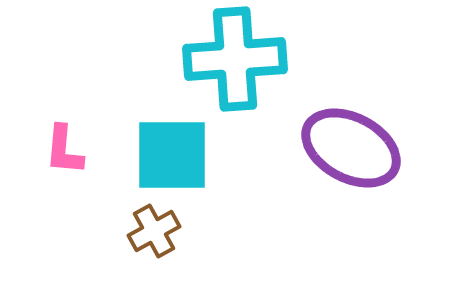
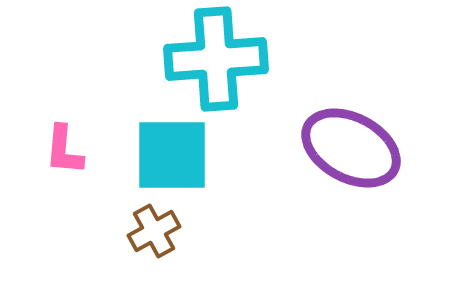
cyan cross: moved 19 px left
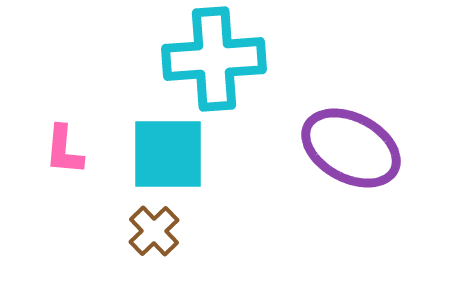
cyan cross: moved 2 px left
cyan square: moved 4 px left, 1 px up
brown cross: rotated 15 degrees counterclockwise
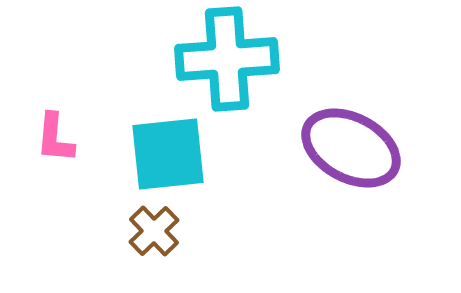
cyan cross: moved 13 px right
pink L-shape: moved 9 px left, 12 px up
cyan square: rotated 6 degrees counterclockwise
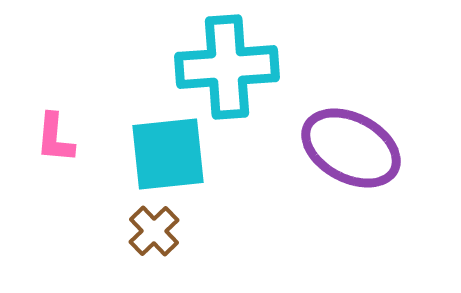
cyan cross: moved 8 px down
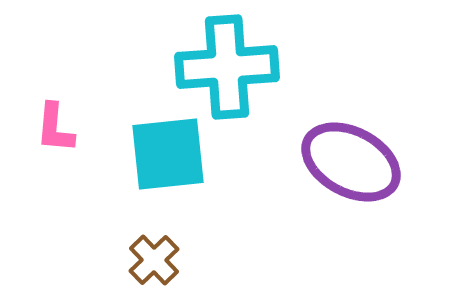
pink L-shape: moved 10 px up
purple ellipse: moved 14 px down
brown cross: moved 29 px down
